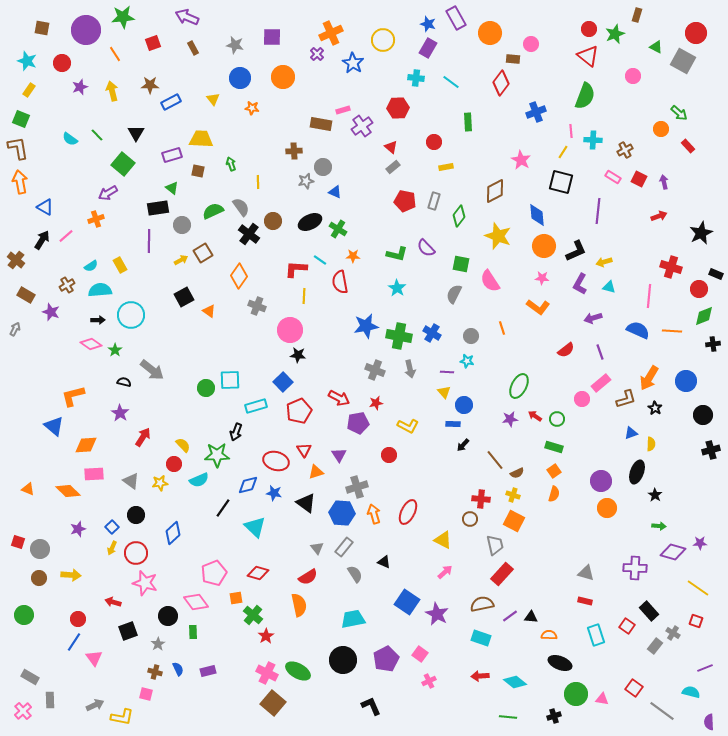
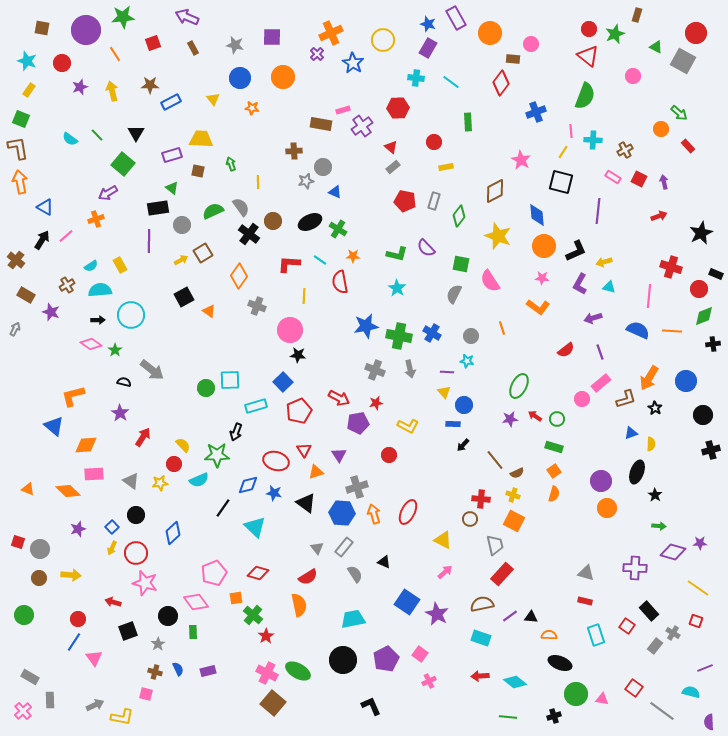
red L-shape at (296, 269): moved 7 px left, 5 px up
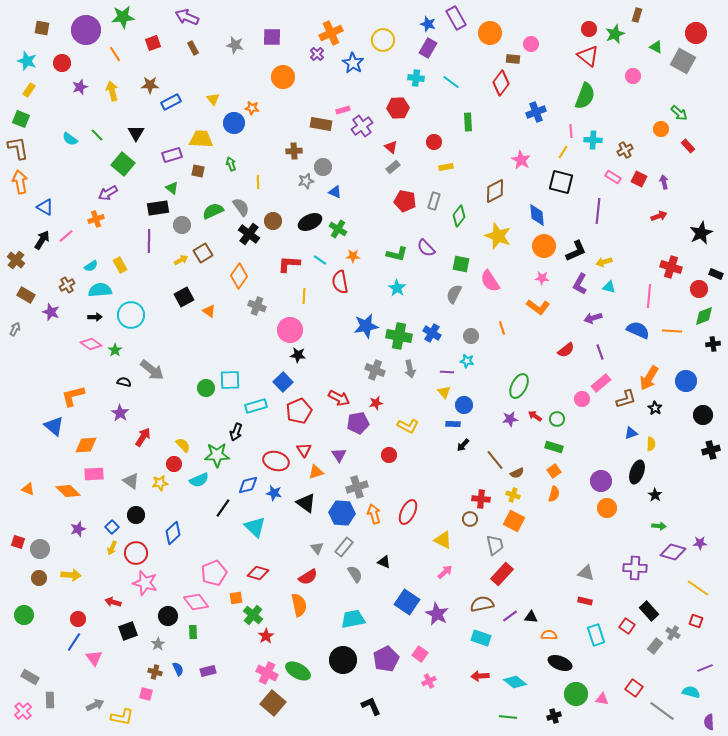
blue circle at (240, 78): moved 6 px left, 45 px down
black arrow at (98, 320): moved 3 px left, 3 px up
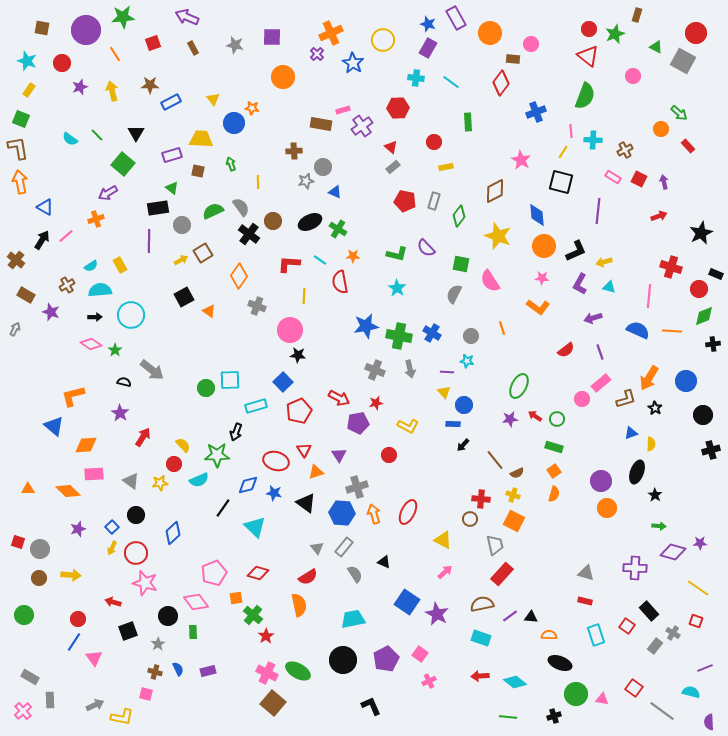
orange triangle at (28, 489): rotated 24 degrees counterclockwise
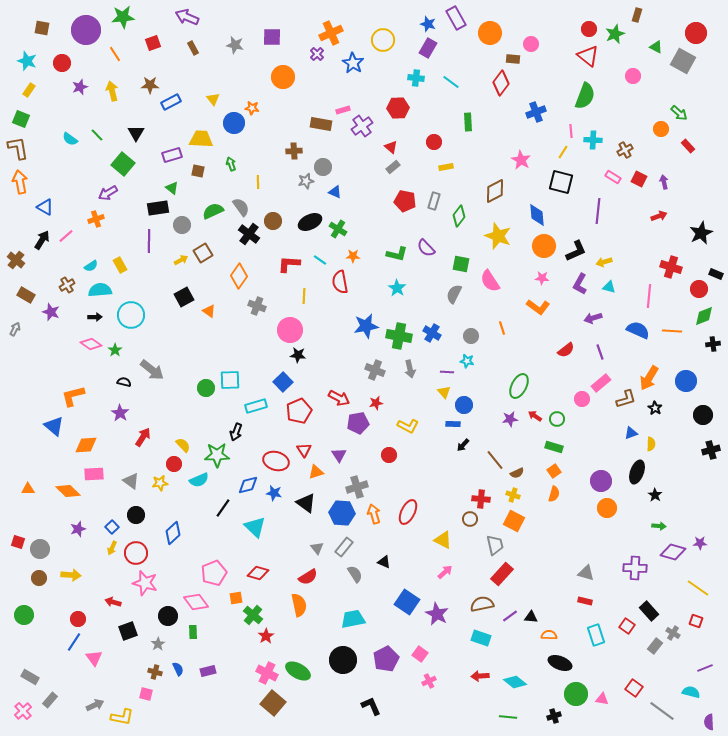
gray rectangle at (50, 700): rotated 42 degrees clockwise
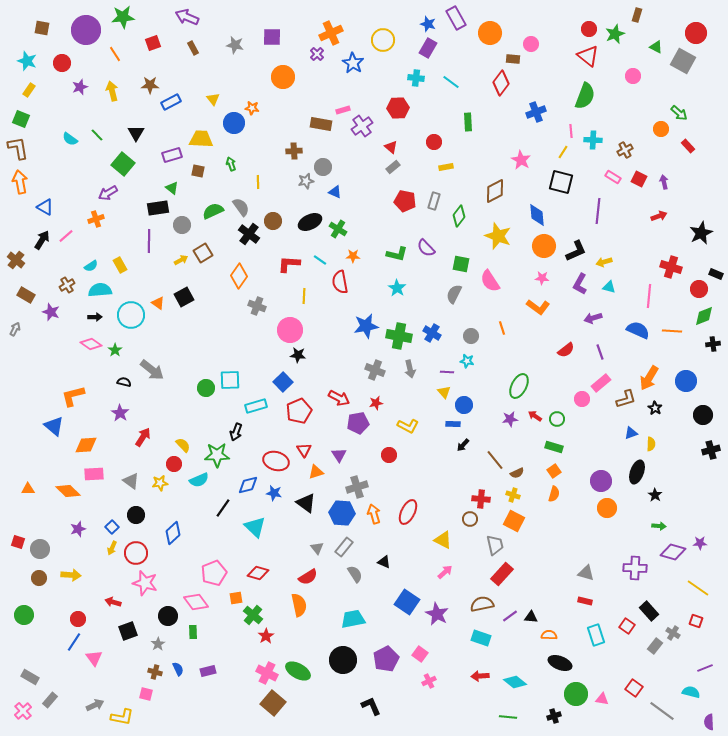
orange triangle at (209, 311): moved 51 px left, 8 px up
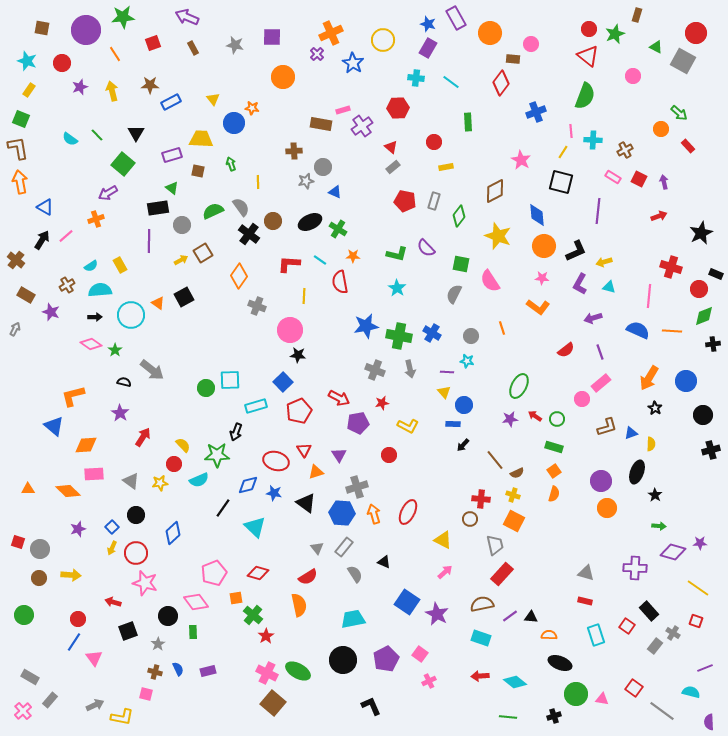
brown L-shape at (626, 399): moved 19 px left, 28 px down
red star at (376, 403): moved 6 px right
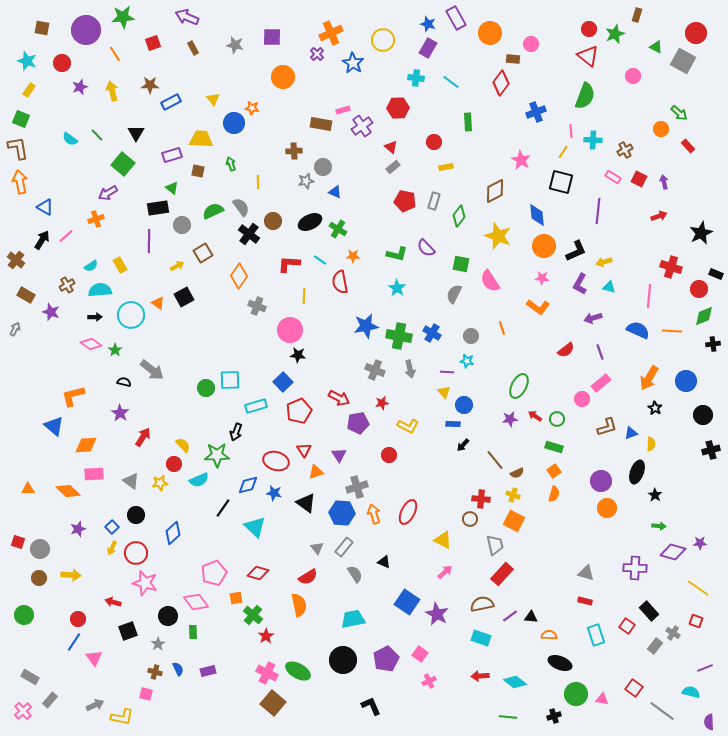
yellow arrow at (181, 260): moved 4 px left, 6 px down
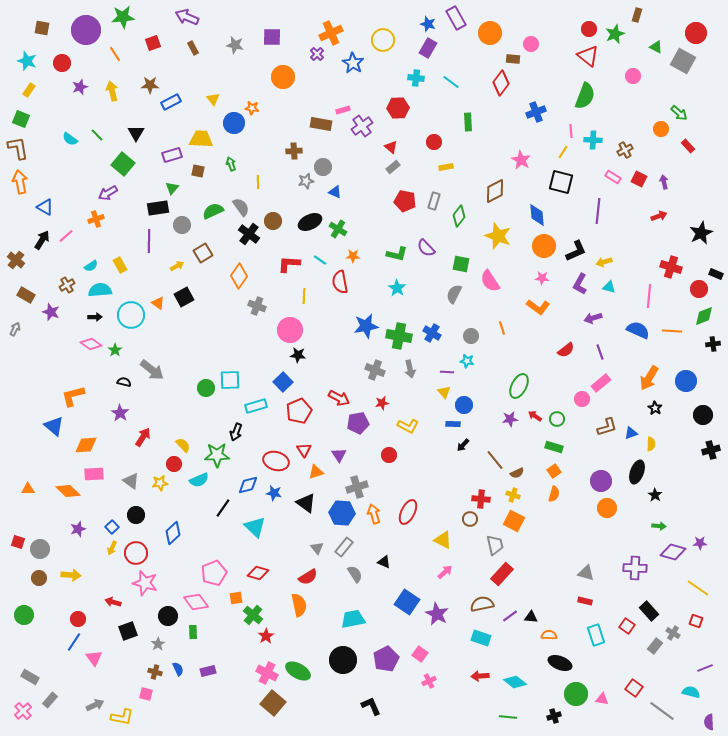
green triangle at (172, 188): rotated 32 degrees clockwise
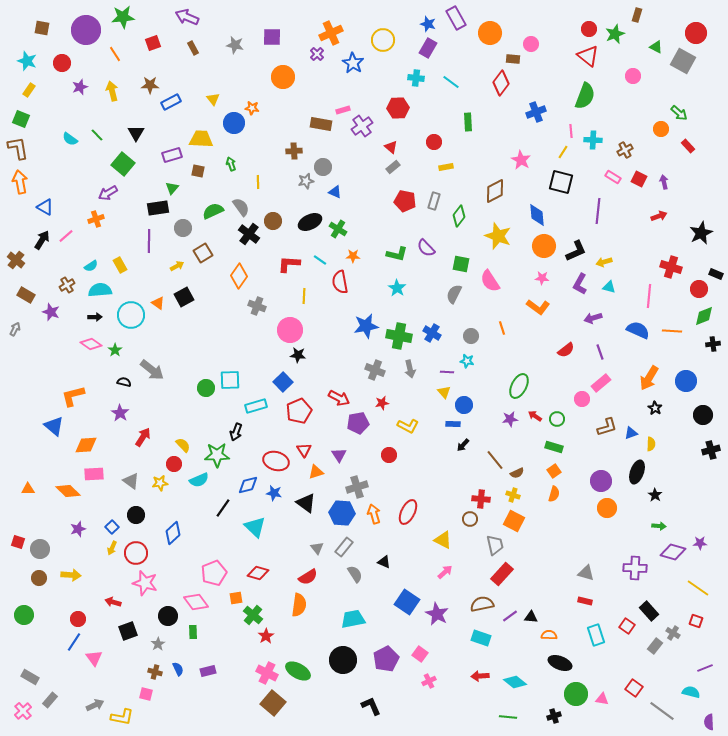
gray circle at (182, 225): moved 1 px right, 3 px down
orange semicircle at (299, 605): rotated 20 degrees clockwise
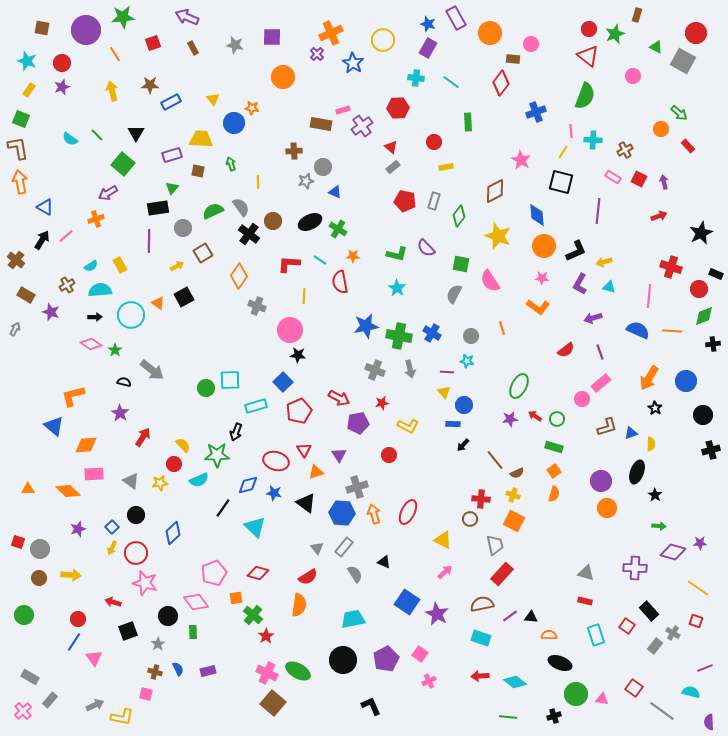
purple star at (80, 87): moved 18 px left
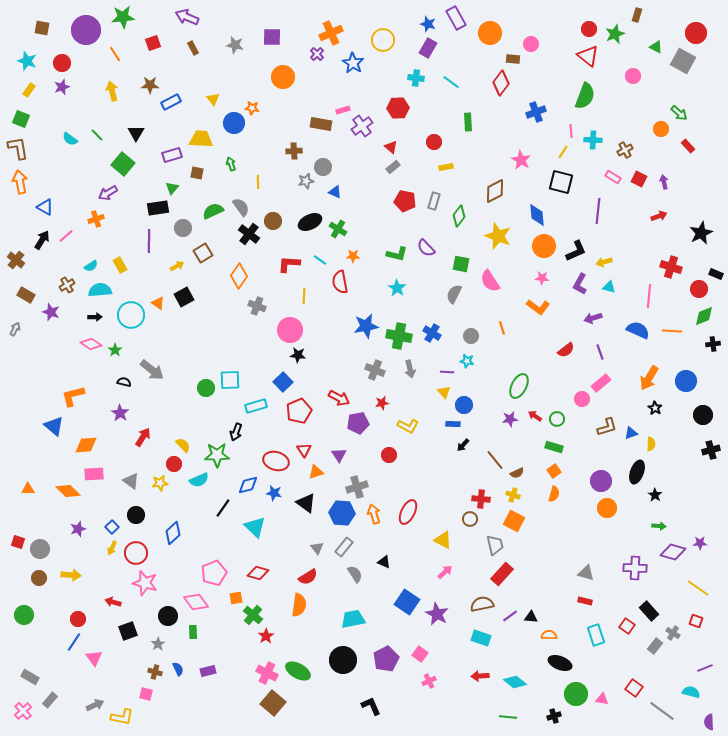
brown square at (198, 171): moved 1 px left, 2 px down
